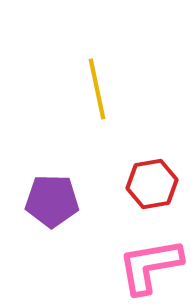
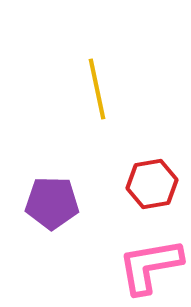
purple pentagon: moved 2 px down
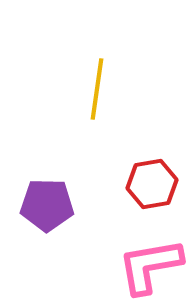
yellow line: rotated 20 degrees clockwise
purple pentagon: moved 5 px left, 2 px down
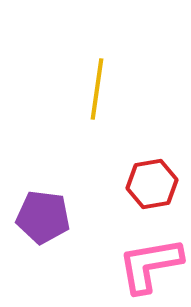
purple pentagon: moved 4 px left, 12 px down; rotated 6 degrees clockwise
pink L-shape: moved 1 px up
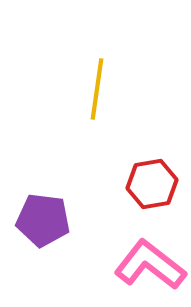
purple pentagon: moved 3 px down
pink L-shape: rotated 48 degrees clockwise
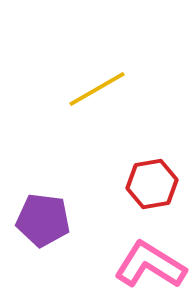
yellow line: rotated 52 degrees clockwise
pink L-shape: rotated 6 degrees counterclockwise
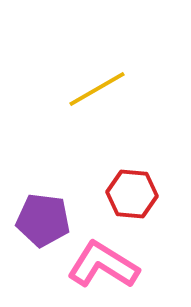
red hexagon: moved 20 px left, 10 px down; rotated 15 degrees clockwise
pink L-shape: moved 47 px left
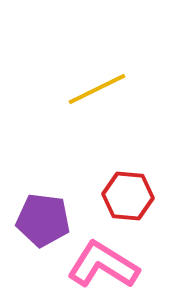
yellow line: rotated 4 degrees clockwise
red hexagon: moved 4 px left, 2 px down
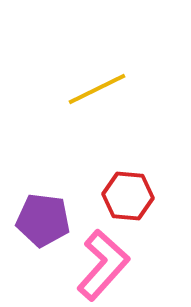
pink L-shape: rotated 100 degrees clockwise
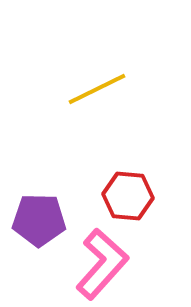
purple pentagon: moved 4 px left; rotated 6 degrees counterclockwise
pink L-shape: moved 1 px left, 1 px up
